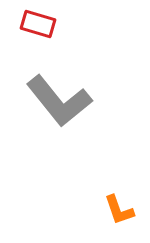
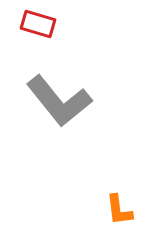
orange L-shape: rotated 12 degrees clockwise
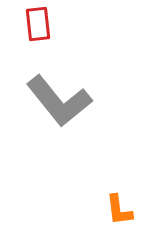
red rectangle: rotated 68 degrees clockwise
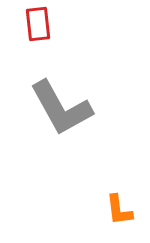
gray L-shape: moved 2 px right, 7 px down; rotated 10 degrees clockwise
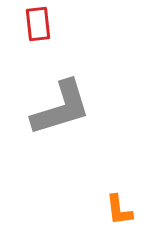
gray L-shape: rotated 78 degrees counterclockwise
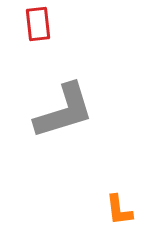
gray L-shape: moved 3 px right, 3 px down
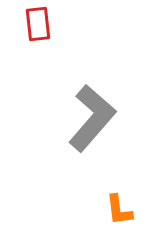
gray L-shape: moved 28 px right, 7 px down; rotated 32 degrees counterclockwise
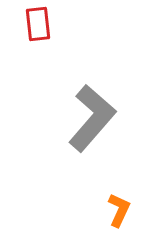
orange L-shape: rotated 148 degrees counterclockwise
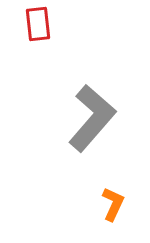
orange L-shape: moved 6 px left, 6 px up
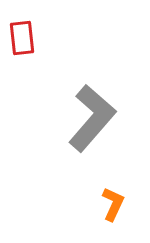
red rectangle: moved 16 px left, 14 px down
